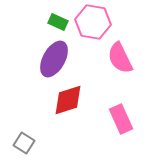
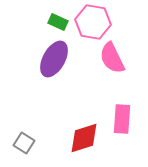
pink semicircle: moved 8 px left
red diamond: moved 16 px right, 38 px down
pink rectangle: moved 1 px right; rotated 28 degrees clockwise
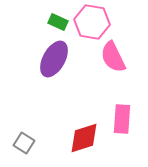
pink hexagon: moved 1 px left
pink semicircle: moved 1 px right, 1 px up
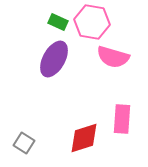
pink semicircle: rotated 48 degrees counterclockwise
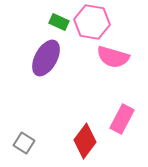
green rectangle: moved 1 px right
purple ellipse: moved 8 px left, 1 px up
pink rectangle: rotated 24 degrees clockwise
red diamond: moved 1 px right, 3 px down; rotated 36 degrees counterclockwise
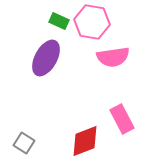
green rectangle: moved 1 px up
pink semicircle: rotated 24 degrees counterclockwise
pink rectangle: rotated 56 degrees counterclockwise
red diamond: rotated 32 degrees clockwise
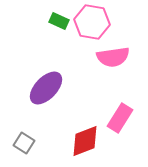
purple ellipse: moved 30 px down; rotated 15 degrees clockwise
pink rectangle: moved 2 px left, 1 px up; rotated 60 degrees clockwise
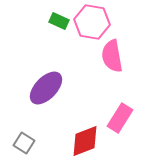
pink semicircle: moved 1 px left, 1 px up; rotated 88 degrees clockwise
